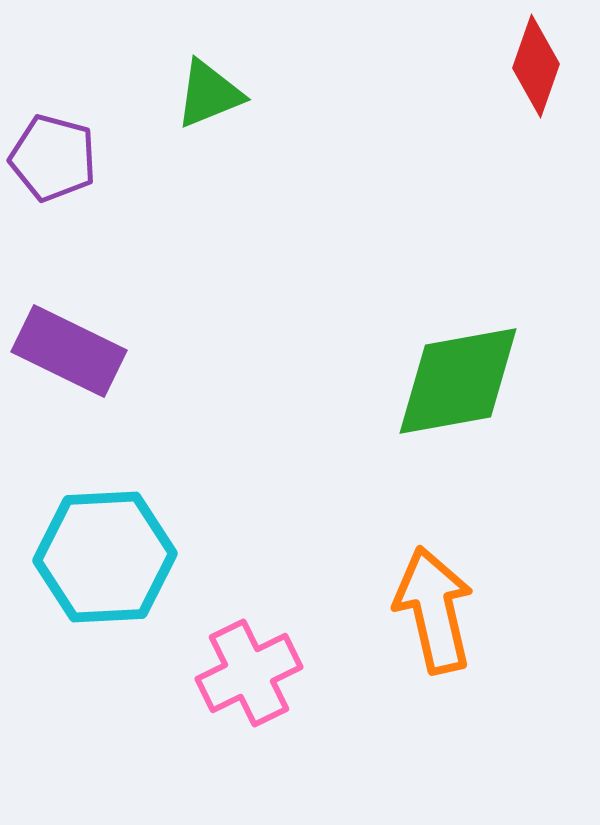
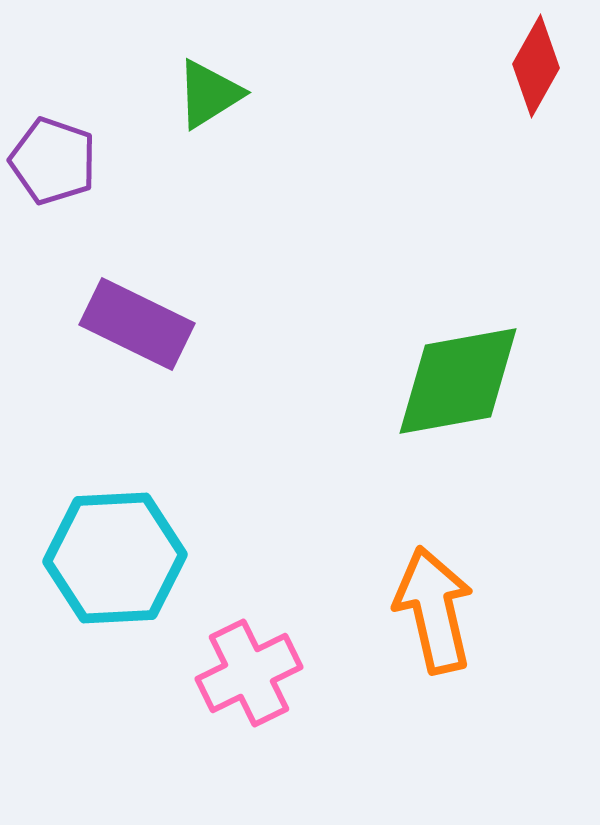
red diamond: rotated 10 degrees clockwise
green triangle: rotated 10 degrees counterclockwise
purple pentagon: moved 3 px down; rotated 4 degrees clockwise
purple rectangle: moved 68 px right, 27 px up
cyan hexagon: moved 10 px right, 1 px down
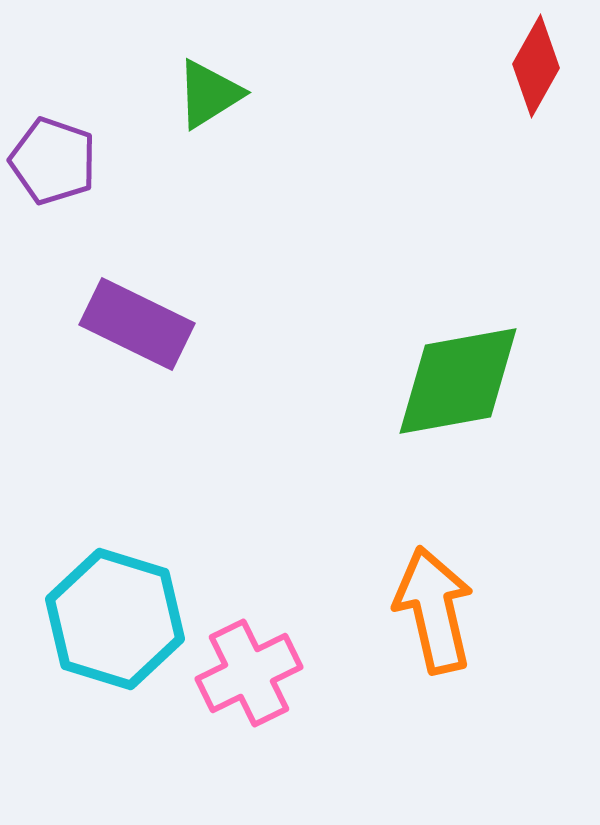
cyan hexagon: moved 61 px down; rotated 20 degrees clockwise
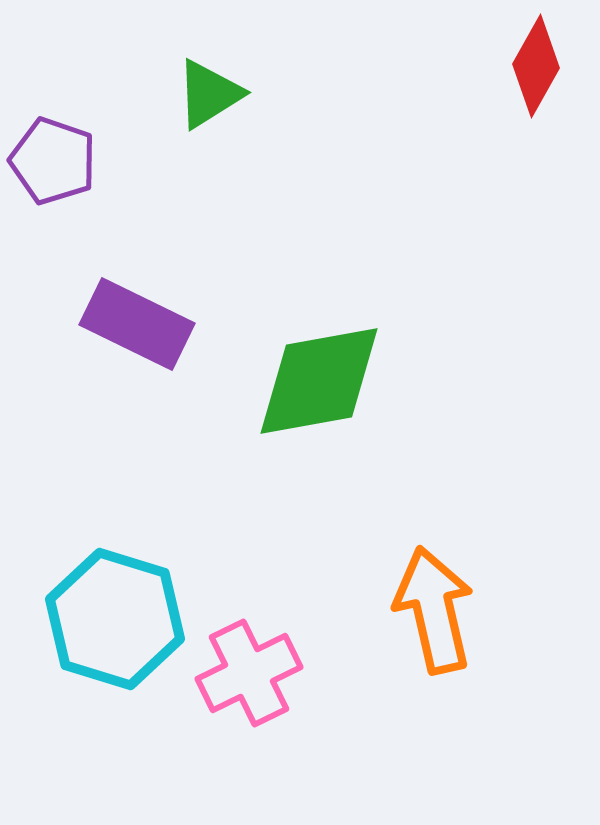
green diamond: moved 139 px left
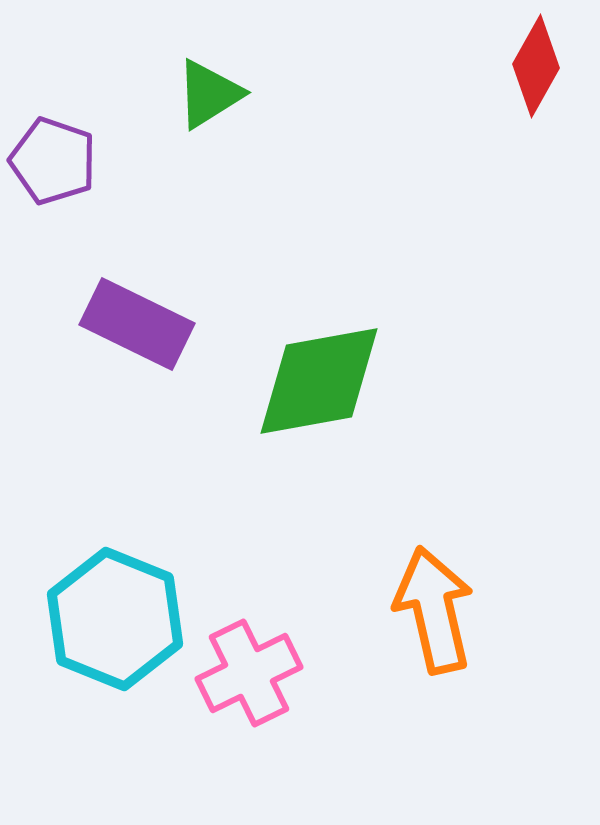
cyan hexagon: rotated 5 degrees clockwise
